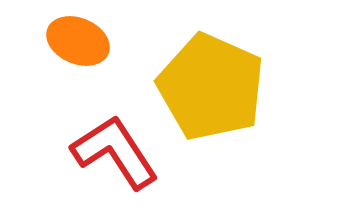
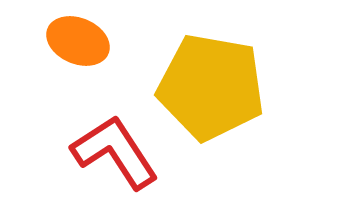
yellow pentagon: rotated 14 degrees counterclockwise
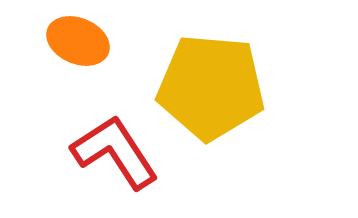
yellow pentagon: rotated 5 degrees counterclockwise
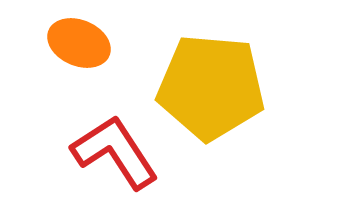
orange ellipse: moved 1 px right, 2 px down
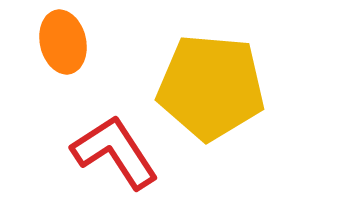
orange ellipse: moved 16 px left, 1 px up; rotated 54 degrees clockwise
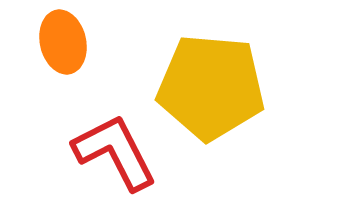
red L-shape: rotated 6 degrees clockwise
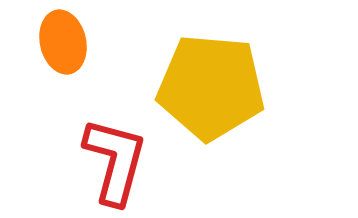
red L-shape: moved 9 px down; rotated 42 degrees clockwise
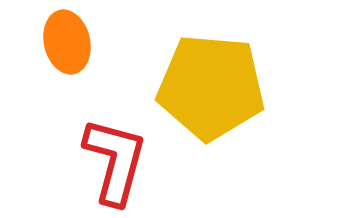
orange ellipse: moved 4 px right
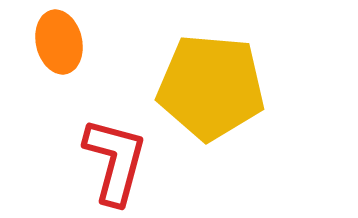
orange ellipse: moved 8 px left
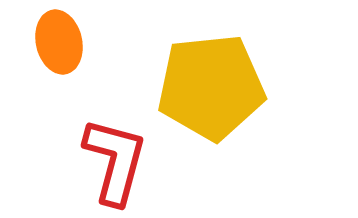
yellow pentagon: rotated 11 degrees counterclockwise
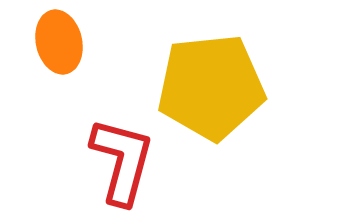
red L-shape: moved 7 px right
